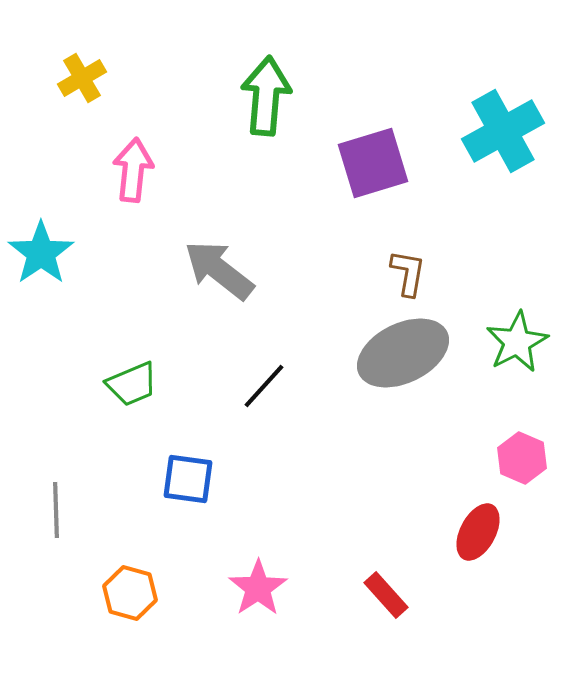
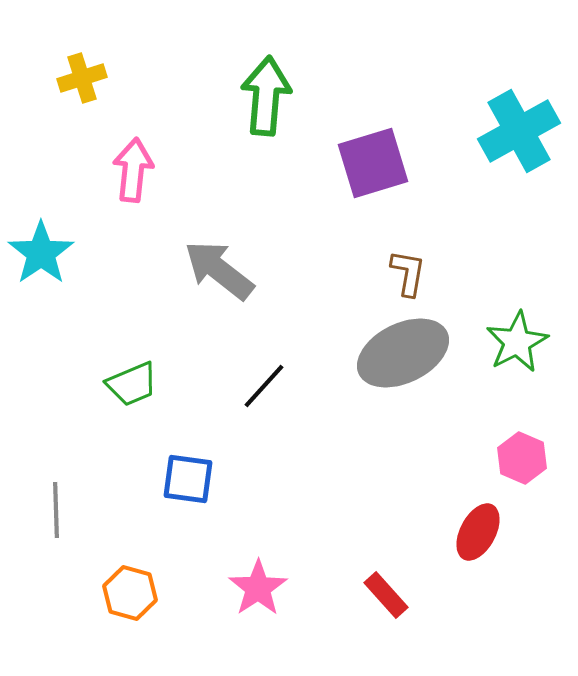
yellow cross: rotated 12 degrees clockwise
cyan cross: moved 16 px right
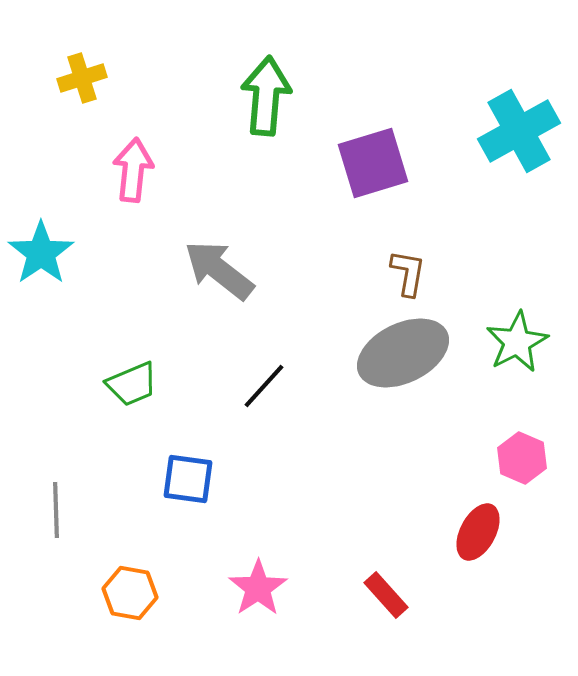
orange hexagon: rotated 6 degrees counterclockwise
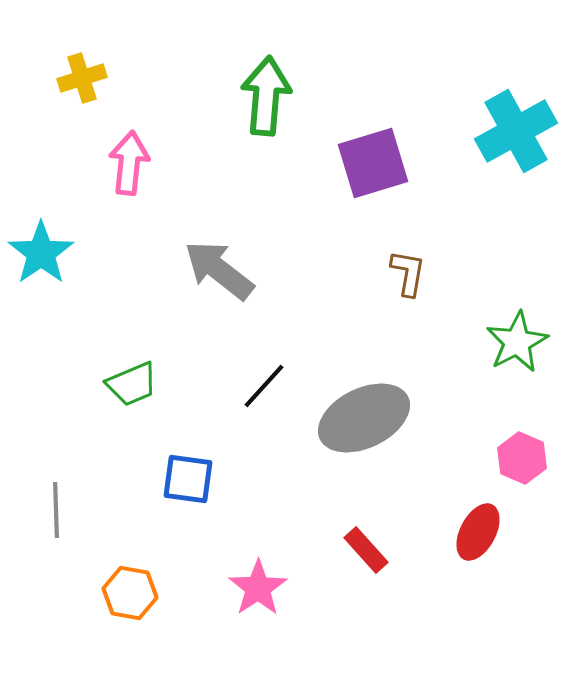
cyan cross: moved 3 px left
pink arrow: moved 4 px left, 7 px up
gray ellipse: moved 39 px left, 65 px down
red rectangle: moved 20 px left, 45 px up
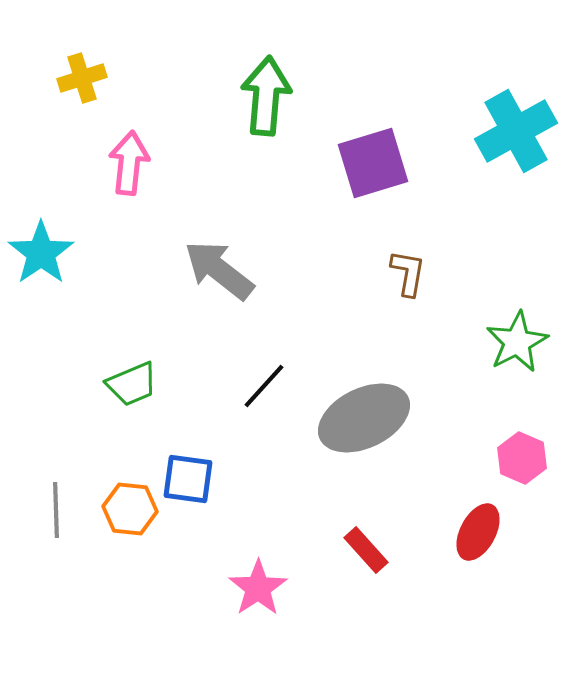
orange hexagon: moved 84 px up; rotated 4 degrees counterclockwise
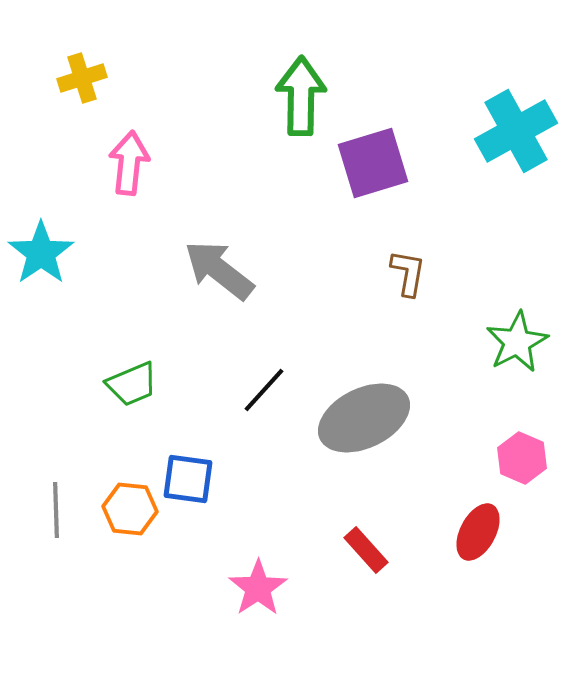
green arrow: moved 35 px right; rotated 4 degrees counterclockwise
black line: moved 4 px down
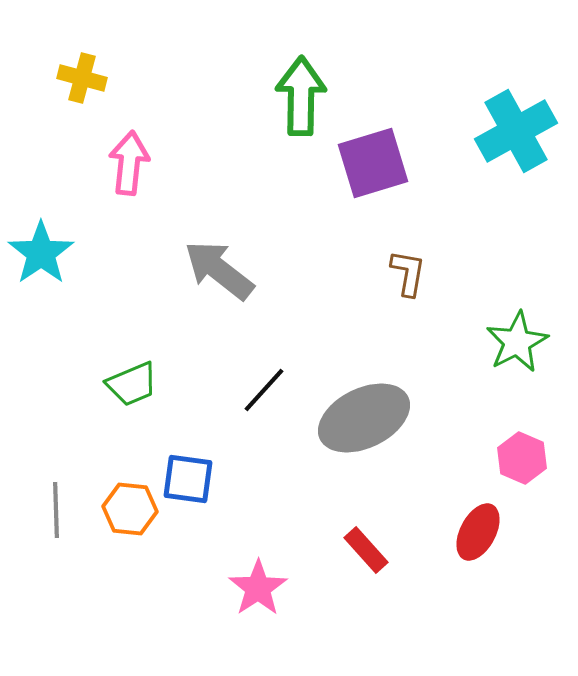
yellow cross: rotated 33 degrees clockwise
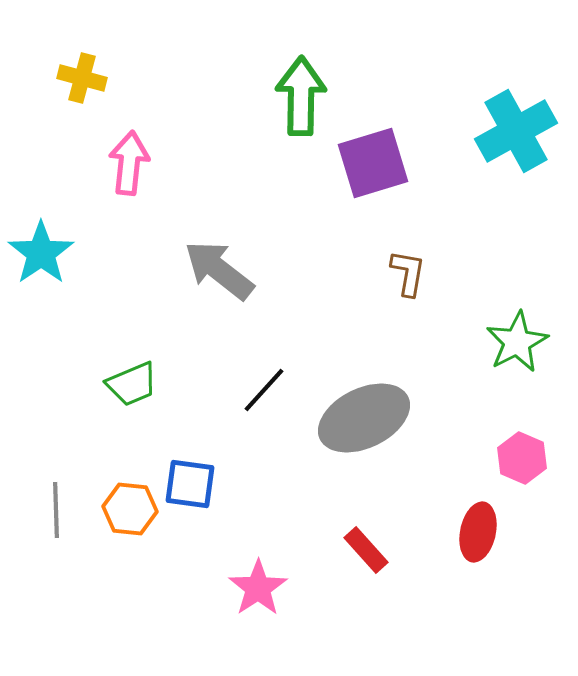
blue square: moved 2 px right, 5 px down
red ellipse: rotated 16 degrees counterclockwise
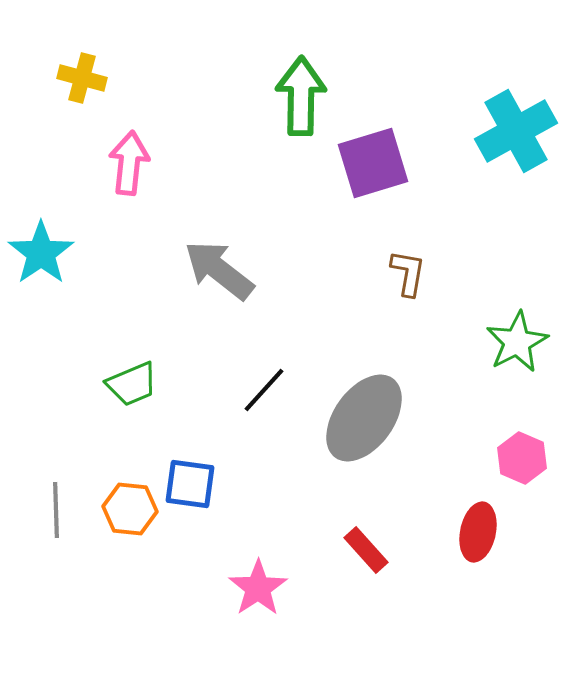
gray ellipse: rotated 28 degrees counterclockwise
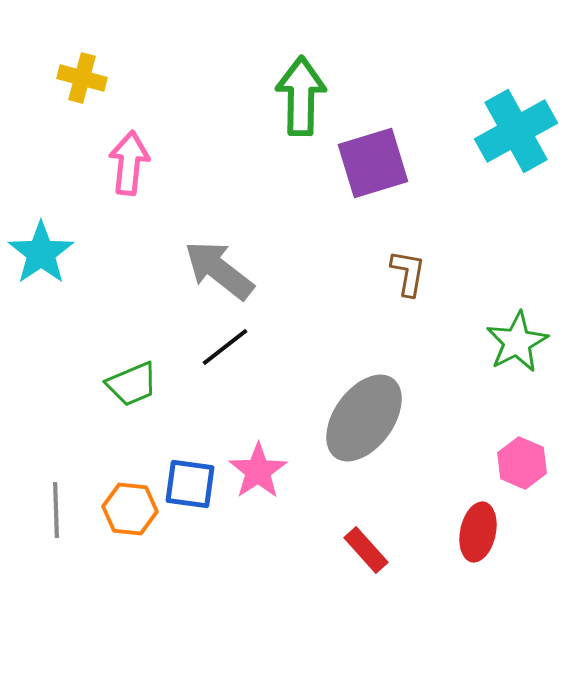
black line: moved 39 px left, 43 px up; rotated 10 degrees clockwise
pink hexagon: moved 5 px down
pink star: moved 117 px up
